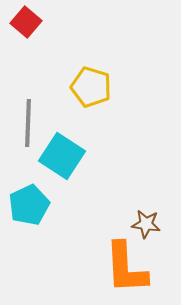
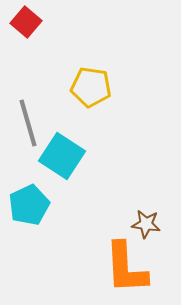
yellow pentagon: rotated 9 degrees counterclockwise
gray line: rotated 18 degrees counterclockwise
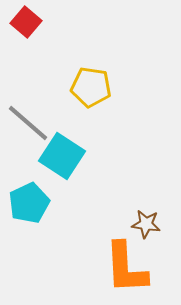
gray line: rotated 33 degrees counterclockwise
cyan pentagon: moved 2 px up
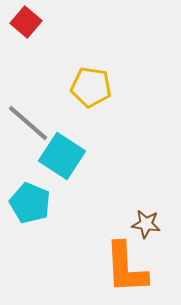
cyan pentagon: moved 1 px right; rotated 24 degrees counterclockwise
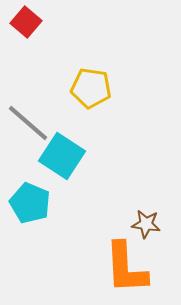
yellow pentagon: moved 1 px down
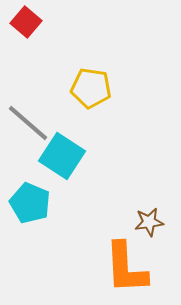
brown star: moved 3 px right, 2 px up; rotated 16 degrees counterclockwise
